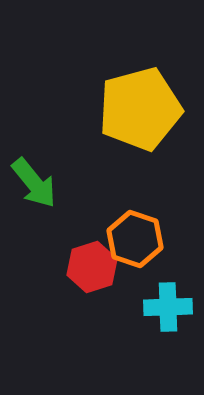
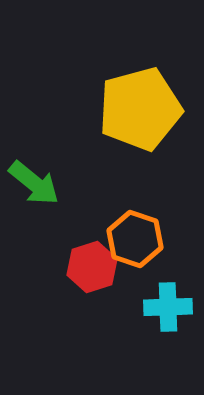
green arrow: rotated 12 degrees counterclockwise
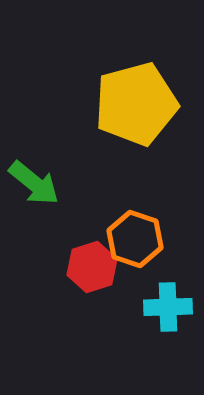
yellow pentagon: moved 4 px left, 5 px up
